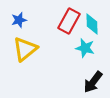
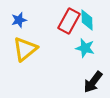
cyan diamond: moved 5 px left, 4 px up
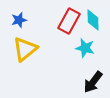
cyan diamond: moved 6 px right
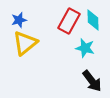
yellow triangle: moved 6 px up
black arrow: moved 1 px left, 1 px up; rotated 75 degrees counterclockwise
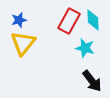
yellow triangle: moved 2 px left; rotated 12 degrees counterclockwise
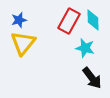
black arrow: moved 3 px up
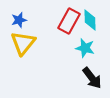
cyan diamond: moved 3 px left
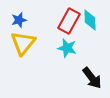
cyan star: moved 18 px left
